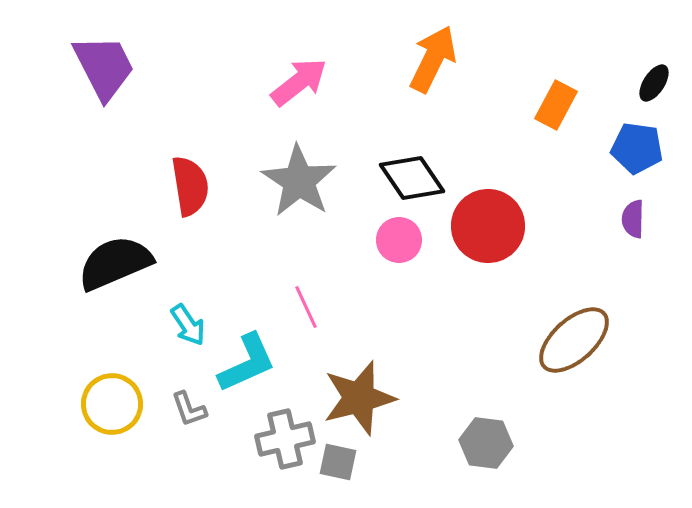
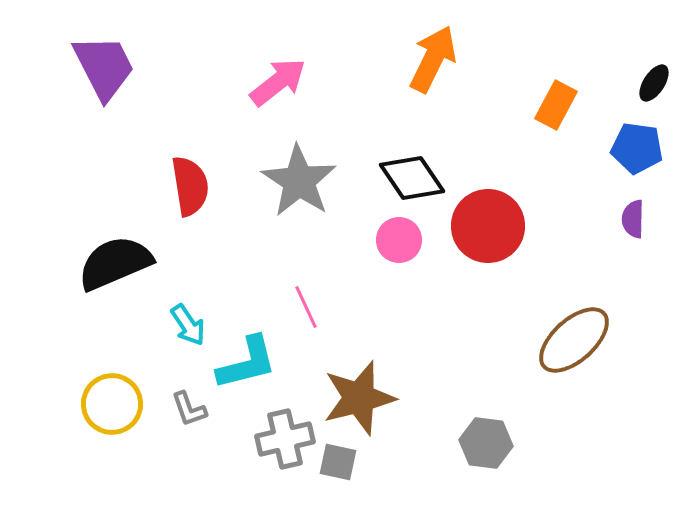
pink arrow: moved 21 px left
cyan L-shape: rotated 10 degrees clockwise
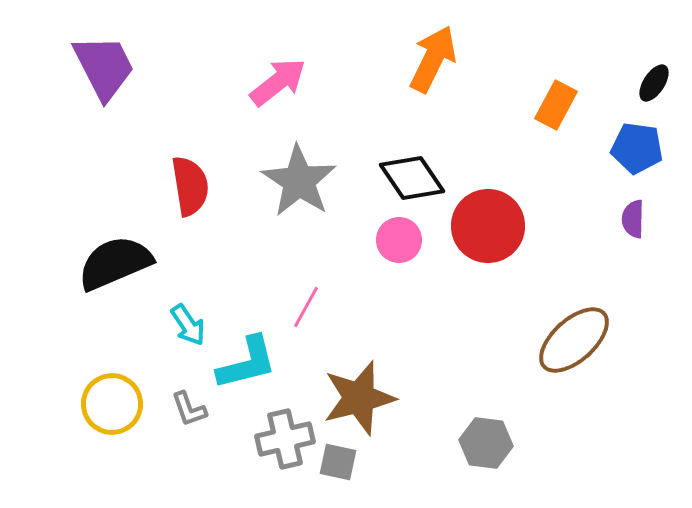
pink line: rotated 54 degrees clockwise
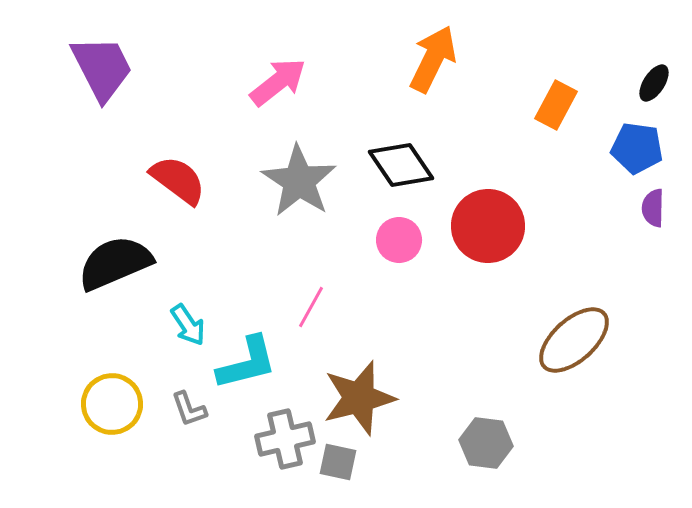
purple trapezoid: moved 2 px left, 1 px down
black diamond: moved 11 px left, 13 px up
red semicircle: moved 12 px left, 6 px up; rotated 44 degrees counterclockwise
purple semicircle: moved 20 px right, 11 px up
pink line: moved 5 px right
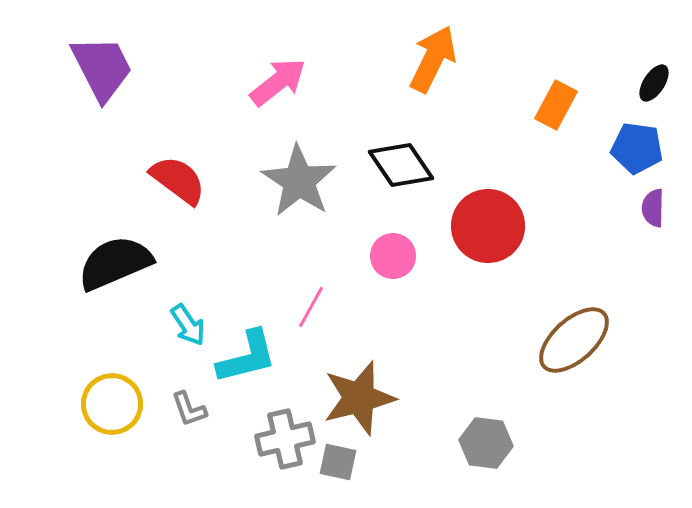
pink circle: moved 6 px left, 16 px down
cyan L-shape: moved 6 px up
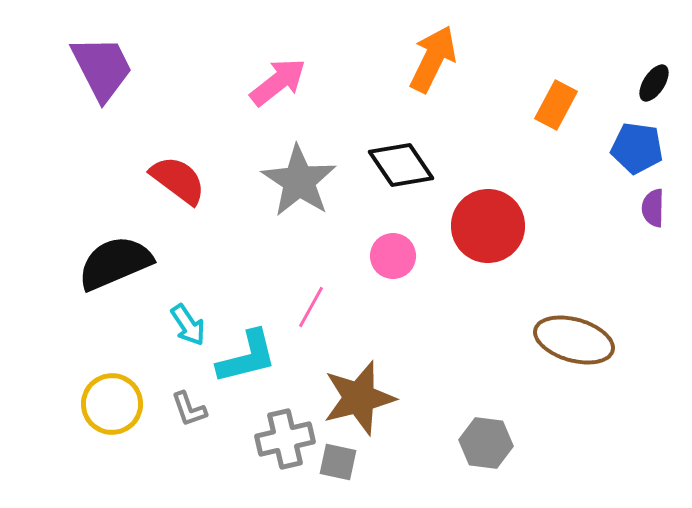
brown ellipse: rotated 58 degrees clockwise
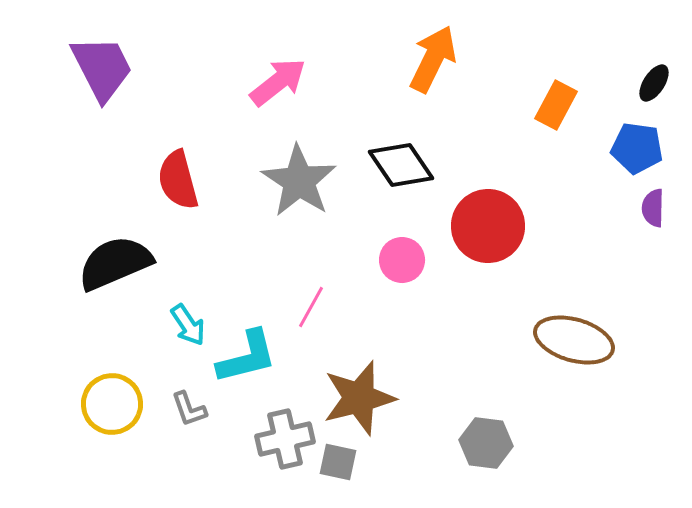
red semicircle: rotated 142 degrees counterclockwise
pink circle: moved 9 px right, 4 px down
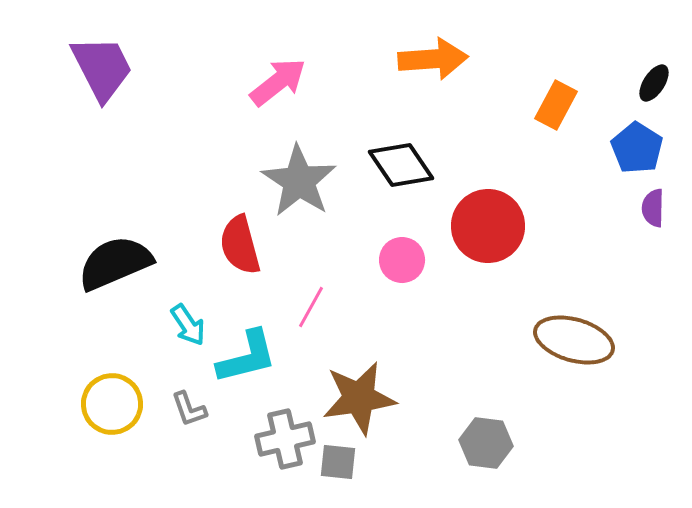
orange arrow: rotated 60 degrees clockwise
blue pentagon: rotated 24 degrees clockwise
red semicircle: moved 62 px right, 65 px down
brown star: rotated 6 degrees clockwise
gray square: rotated 6 degrees counterclockwise
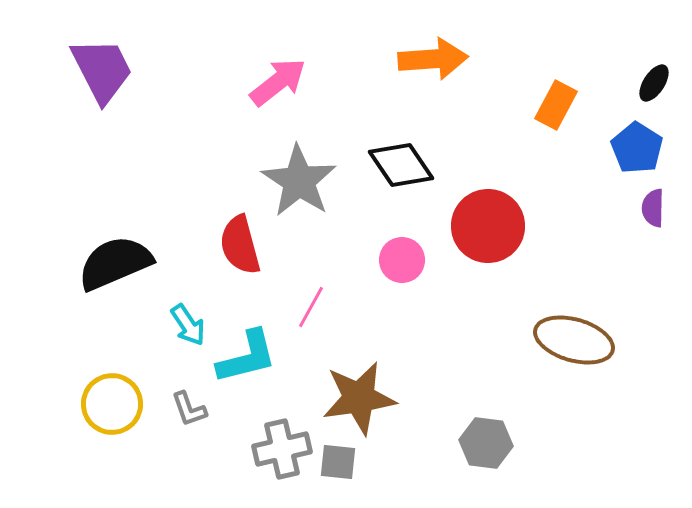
purple trapezoid: moved 2 px down
gray cross: moved 3 px left, 10 px down
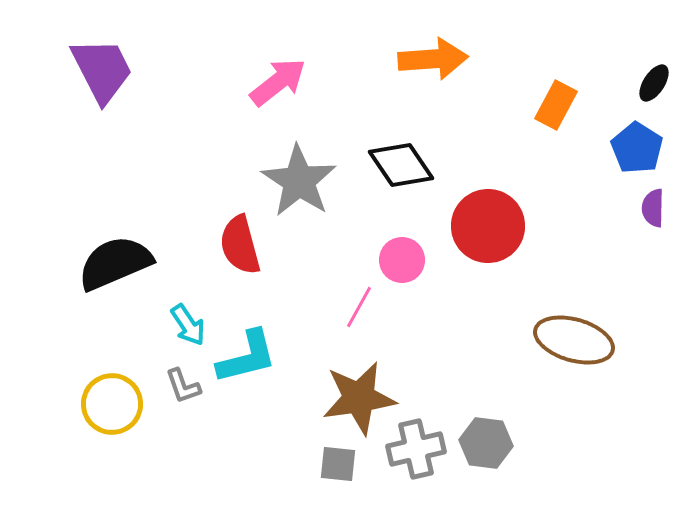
pink line: moved 48 px right
gray L-shape: moved 6 px left, 23 px up
gray cross: moved 134 px right
gray square: moved 2 px down
